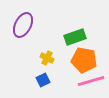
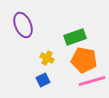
purple ellipse: rotated 50 degrees counterclockwise
pink line: moved 1 px right
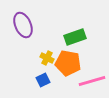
orange pentagon: moved 16 px left, 3 px down
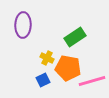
purple ellipse: rotated 25 degrees clockwise
green rectangle: rotated 15 degrees counterclockwise
orange pentagon: moved 5 px down
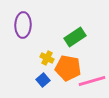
blue square: rotated 16 degrees counterclockwise
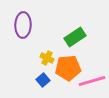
orange pentagon: rotated 15 degrees counterclockwise
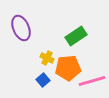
purple ellipse: moved 2 px left, 3 px down; rotated 25 degrees counterclockwise
green rectangle: moved 1 px right, 1 px up
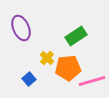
yellow cross: rotated 16 degrees clockwise
blue square: moved 14 px left, 1 px up
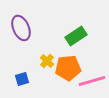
yellow cross: moved 3 px down
blue square: moved 7 px left; rotated 24 degrees clockwise
